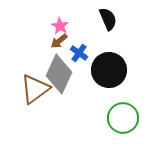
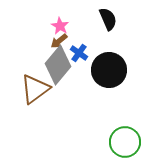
gray diamond: moved 1 px left, 9 px up; rotated 15 degrees clockwise
green circle: moved 2 px right, 24 px down
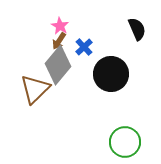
black semicircle: moved 29 px right, 10 px down
brown arrow: rotated 18 degrees counterclockwise
blue cross: moved 5 px right, 6 px up; rotated 12 degrees clockwise
black circle: moved 2 px right, 4 px down
brown triangle: rotated 8 degrees counterclockwise
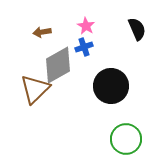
pink star: moved 26 px right
brown arrow: moved 17 px left, 9 px up; rotated 48 degrees clockwise
blue cross: rotated 24 degrees clockwise
gray diamond: rotated 21 degrees clockwise
black circle: moved 12 px down
green circle: moved 1 px right, 3 px up
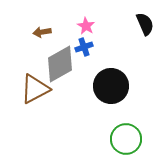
black semicircle: moved 8 px right, 5 px up
gray diamond: moved 2 px right, 1 px up
brown triangle: rotated 16 degrees clockwise
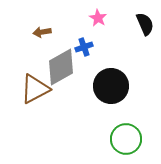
pink star: moved 12 px right, 8 px up
gray diamond: moved 1 px right, 3 px down
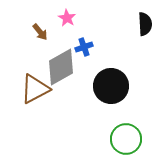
pink star: moved 31 px left
black semicircle: rotated 20 degrees clockwise
brown arrow: moved 2 px left; rotated 120 degrees counterclockwise
